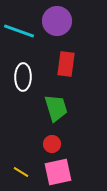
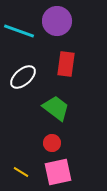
white ellipse: rotated 48 degrees clockwise
green trapezoid: rotated 36 degrees counterclockwise
red circle: moved 1 px up
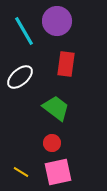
cyan line: moved 5 px right; rotated 40 degrees clockwise
white ellipse: moved 3 px left
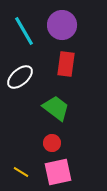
purple circle: moved 5 px right, 4 px down
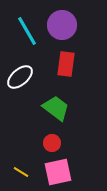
cyan line: moved 3 px right
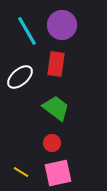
red rectangle: moved 10 px left
pink square: moved 1 px down
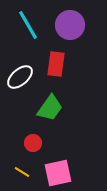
purple circle: moved 8 px right
cyan line: moved 1 px right, 6 px up
green trapezoid: moved 6 px left; rotated 88 degrees clockwise
red circle: moved 19 px left
yellow line: moved 1 px right
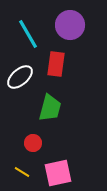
cyan line: moved 9 px down
green trapezoid: rotated 20 degrees counterclockwise
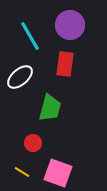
cyan line: moved 2 px right, 2 px down
red rectangle: moved 9 px right
pink square: rotated 32 degrees clockwise
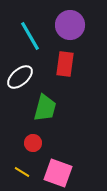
green trapezoid: moved 5 px left
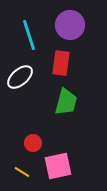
cyan line: moved 1 px left, 1 px up; rotated 12 degrees clockwise
red rectangle: moved 4 px left, 1 px up
green trapezoid: moved 21 px right, 6 px up
pink square: moved 7 px up; rotated 32 degrees counterclockwise
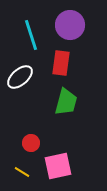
cyan line: moved 2 px right
red circle: moved 2 px left
